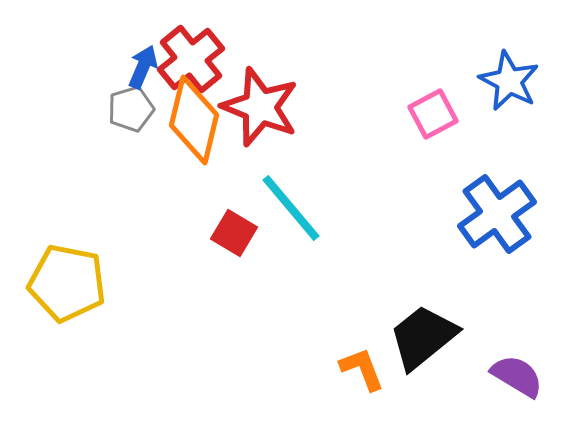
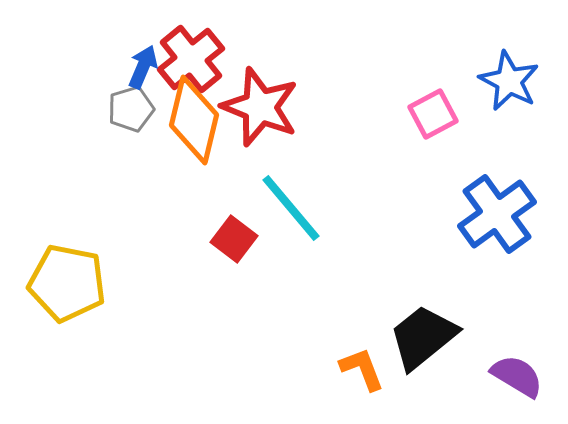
red square: moved 6 px down; rotated 6 degrees clockwise
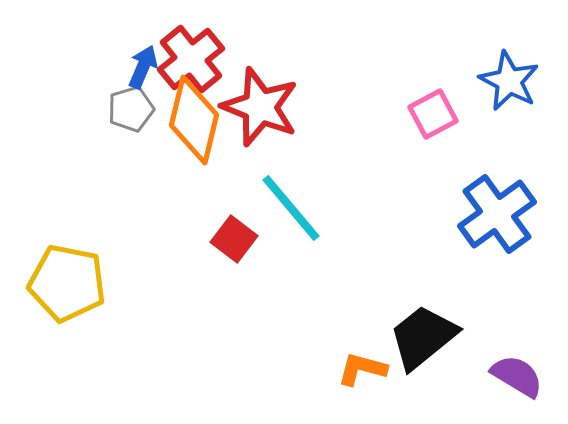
orange L-shape: rotated 54 degrees counterclockwise
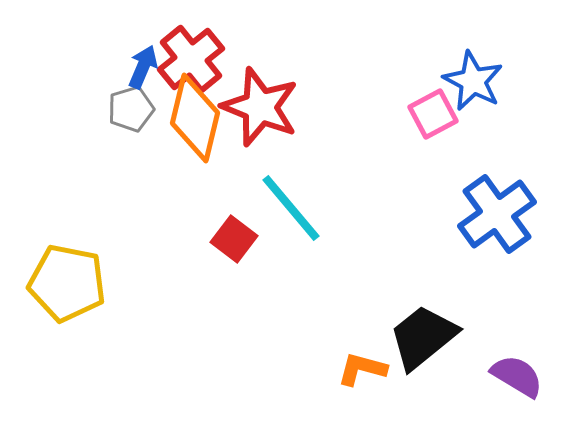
blue star: moved 36 px left
orange diamond: moved 1 px right, 2 px up
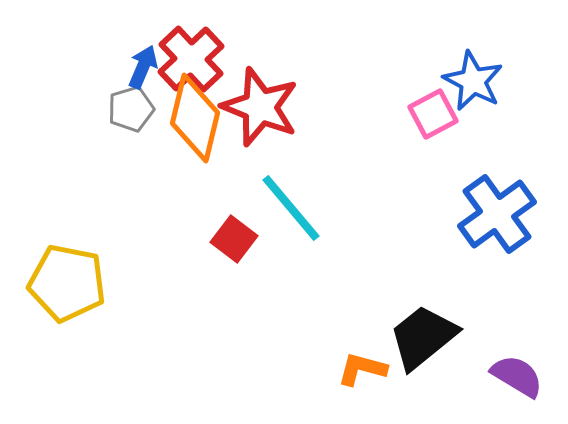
red cross: rotated 4 degrees counterclockwise
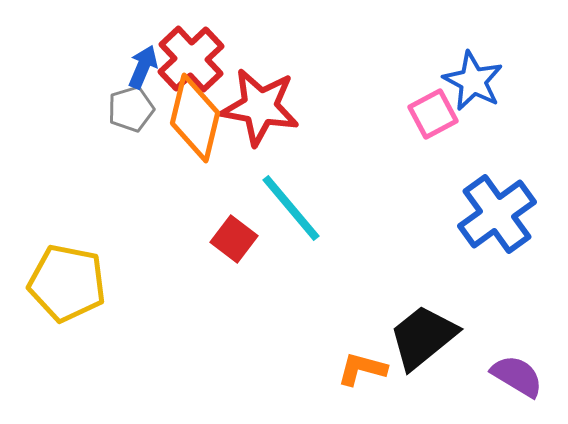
red star: rotated 12 degrees counterclockwise
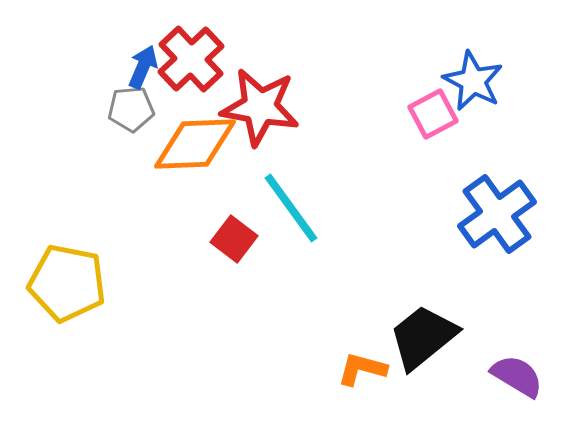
gray pentagon: rotated 12 degrees clockwise
orange diamond: moved 26 px down; rotated 74 degrees clockwise
cyan line: rotated 4 degrees clockwise
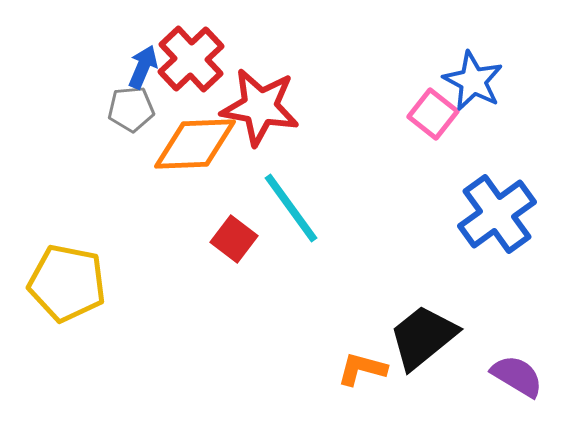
pink square: rotated 24 degrees counterclockwise
